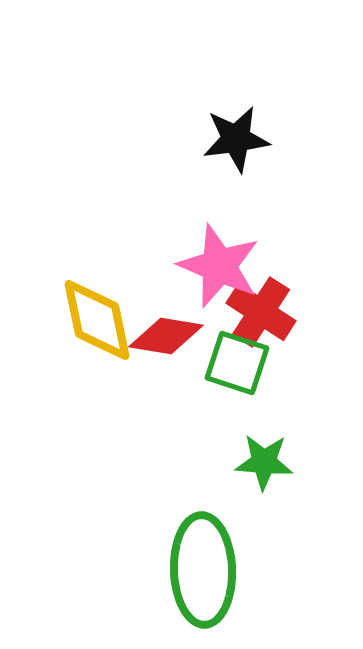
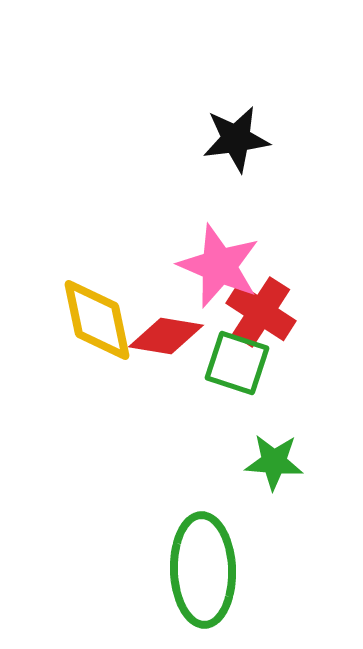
green star: moved 10 px right
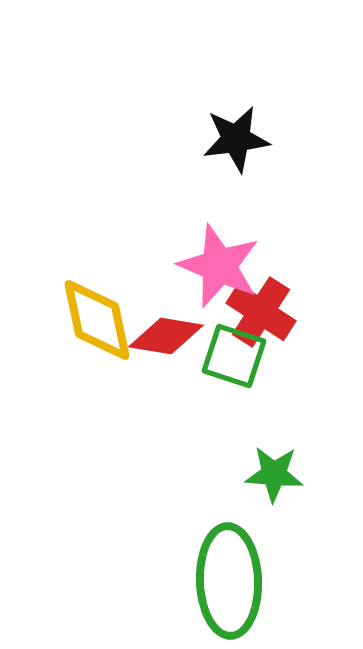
green square: moved 3 px left, 7 px up
green star: moved 12 px down
green ellipse: moved 26 px right, 11 px down
